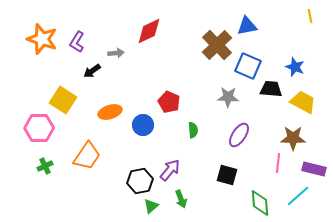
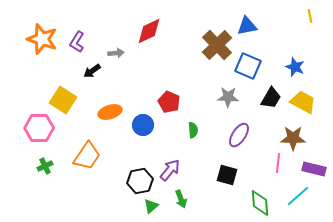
black trapezoid: moved 9 px down; rotated 115 degrees clockwise
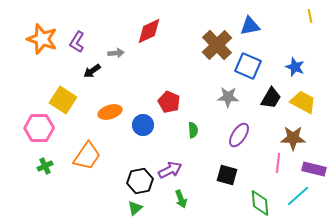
blue triangle: moved 3 px right
purple arrow: rotated 25 degrees clockwise
green triangle: moved 16 px left, 2 px down
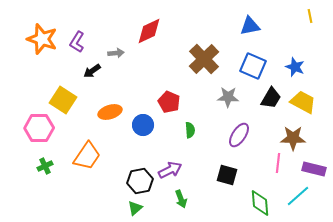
brown cross: moved 13 px left, 14 px down
blue square: moved 5 px right
green semicircle: moved 3 px left
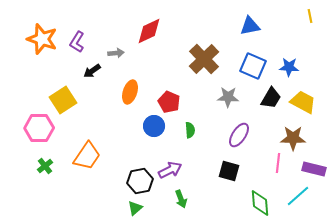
blue star: moved 6 px left; rotated 18 degrees counterclockwise
yellow square: rotated 24 degrees clockwise
orange ellipse: moved 20 px right, 20 px up; rotated 55 degrees counterclockwise
blue circle: moved 11 px right, 1 px down
green cross: rotated 14 degrees counterclockwise
black square: moved 2 px right, 4 px up
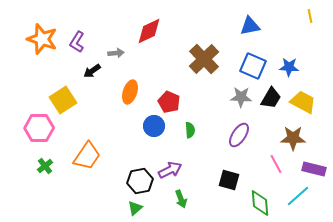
gray star: moved 13 px right
pink line: moved 2 px left, 1 px down; rotated 36 degrees counterclockwise
black square: moved 9 px down
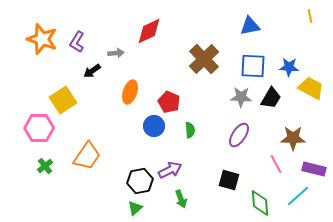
blue square: rotated 20 degrees counterclockwise
yellow trapezoid: moved 8 px right, 14 px up
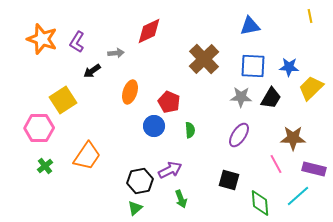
yellow trapezoid: rotated 72 degrees counterclockwise
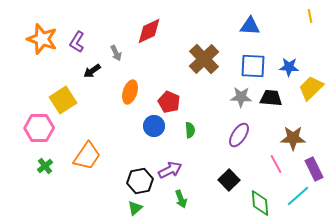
blue triangle: rotated 15 degrees clockwise
gray arrow: rotated 70 degrees clockwise
black trapezoid: rotated 115 degrees counterclockwise
purple rectangle: rotated 50 degrees clockwise
black square: rotated 30 degrees clockwise
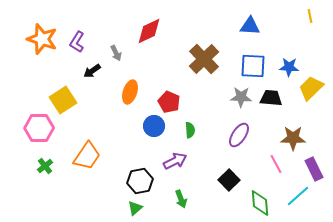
purple arrow: moved 5 px right, 9 px up
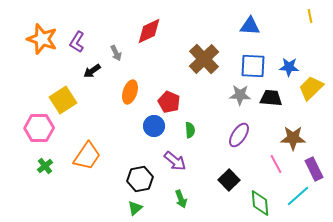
gray star: moved 1 px left, 2 px up
purple arrow: rotated 65 degrees clockwise
black hexagon: moved 2 px up
